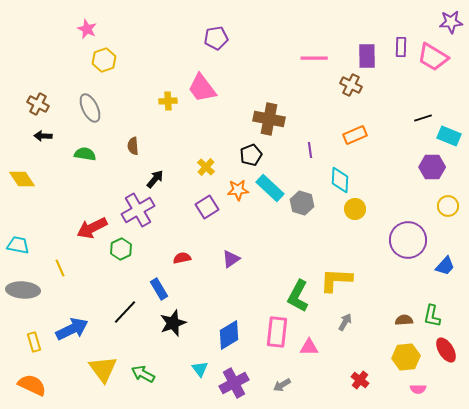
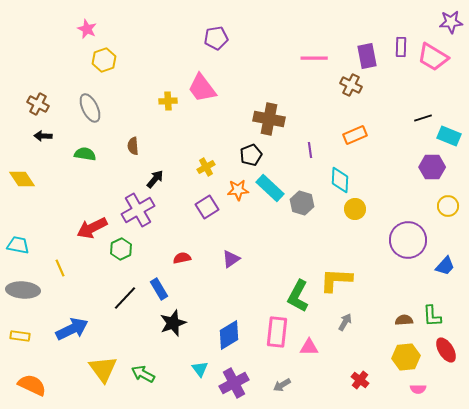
purple rectangle at (367, 56): rotated 10 degrees counterclockwise
yellow cross at (206, 167): rotated 18 degrees clockwise
black line at (125, 312): moved 14 px up
green L-shape at (432, 316): rotated 15 degrees counterclockwise
yellow rectangle at (34, 342): moved 14 px left, 6 px up; rotated 66 degrees counterclockwise
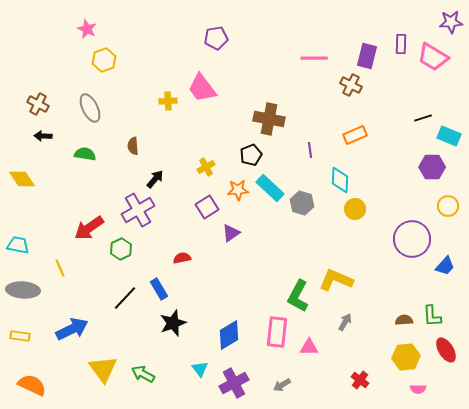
purple rectangle at (401, 47): moved 3 px up
purple rectangle at (367, 56): rotated 25 degrees clockwise
red arrow at (92, 228): moved 3 px left; rotated 8 degrees counterclockwise
purple circle at (408, 240): moved 4 px right, 1 px up
purple triangle at (231, 259): moved 26 px up
yellow L-shape at (336, 280): rotated 20 degrees clockwise
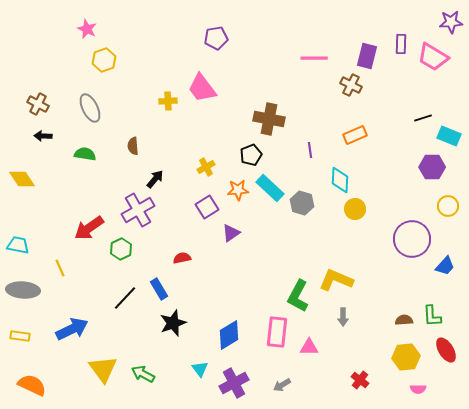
gray arrow at (345, 322): moved 2 px left, 5 px up; rotated 150 degrees clockwise
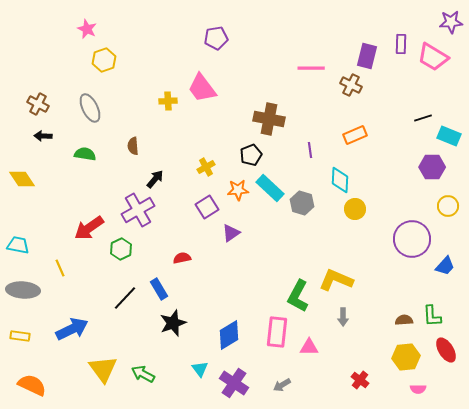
pink line at (314, 58): moved 3 px left, 10 px down
purple cross at (234, 383): rotated 28 degrees counterclockwise
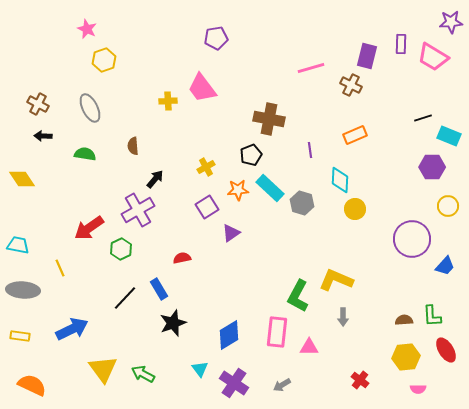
pink line at (311, 68): rotated 16 degrees counterclockwise
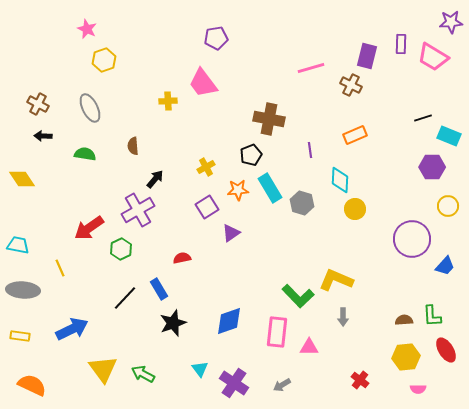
pink trapezoid at (202, 88): moved 1 px right, 5 px up
cyan rectangle at (270, 188): rotated 16 degrees clockwise
green L-shape at (298, 296): rotated 72 degrees counterclockwise
blue diamond at (229, 335): moved 14 px up; rotated 12 degrees clockwise
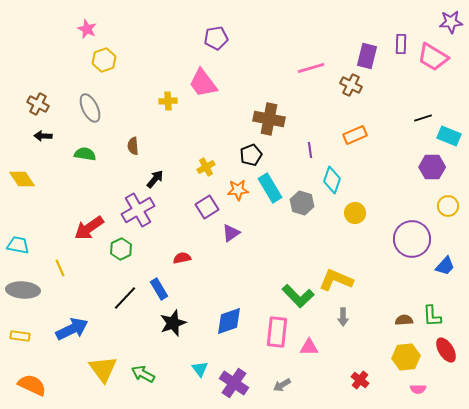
cyan diamond at (340, 180): moved 8 px left; rotated 16 degrees clockwise
yellow circle at (355, 209): moved 4 px down
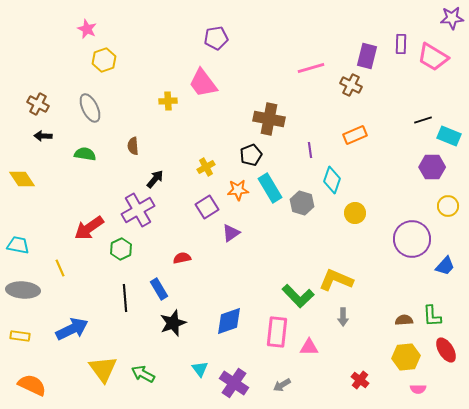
purple star at (451, 22): moved 1 px right, 4 px up
black line at (423, 118): moved 2 px down
black line at (125, 298): rotated 48 degrees counterclockwise
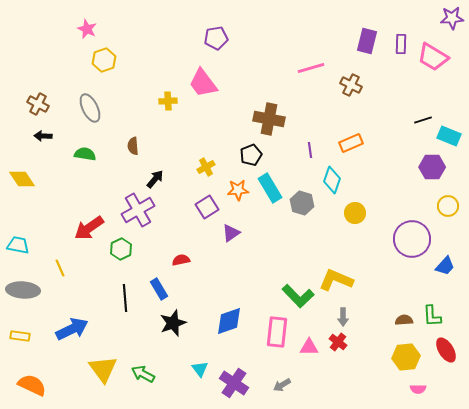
purple rectangle at (367, 56): moved 15 px up
orange rectangle at (355, 135): moved 4 px left, 8 px down
red semicircle at (182, 258): moved 1 px left, 2 px down
red cross at (360, 380): moved 22 px left, 38 px up
